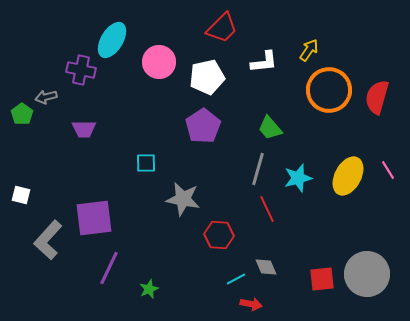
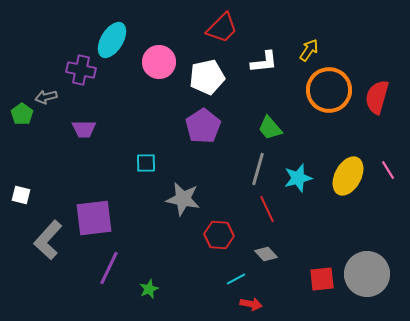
gray diamond: moved 13 px up; rotated 20 degrees counterclockwise
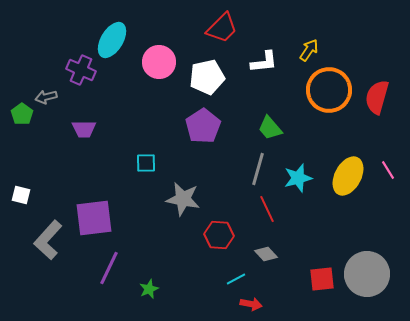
purple cross: rotated 12 degrees clockwise
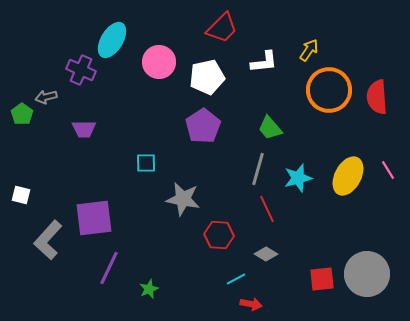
red semicircle: rotated 20 degrees counterclockwise
gray diamond: rotated 15 degrees counterclockwise
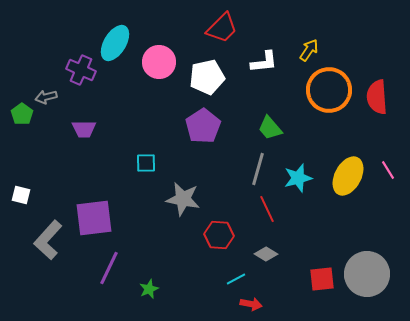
cyan ellipse: moved 3 px right, 3 px down
